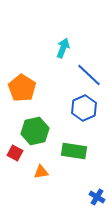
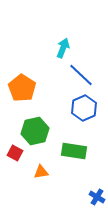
blue line: moved 8 px left
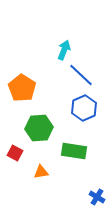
cyan arrow: moved 1 px right, 2 px down
green hexagon: moved 4 px right, 3 px up; rotated 8 degrees clockwise
